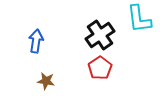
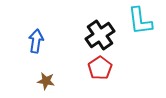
cyan L-shape: moved 1 px right, 2 px down
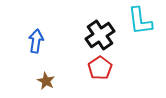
brown star: rotated 18 degrees clockwise
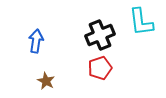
cyan L-shape: moved 1 px right, 1 px down
black cross: rotated 12 degrees clockwise
red pentagon: rotated 15 degrees clockwise
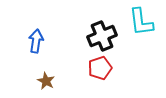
black cross: moved 2 px right, 1 px down
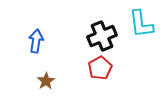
cyan L-shape: moved 2 px down
red pentagon: rotated 10 degrees counterclockwise
brown star: rotated 12 degrees clockwise
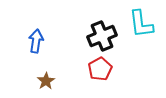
red pentagon: moved 1 px down
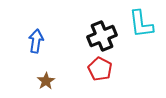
red pentagon: rotated 15 degrees counterclockwise
